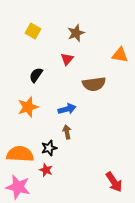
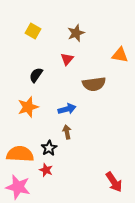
black star: rotated 14 degrees counterclockwise
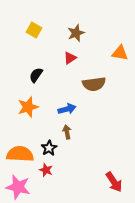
yellow square: moved 1 px right, 1 px up
orange triangle: moved 2 px up
red triangle: moved 3 px right, 1 px up; rotated 16 degrees clockwise
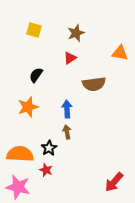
yellow square: rotated 14 degrees counterclockwise
blue arrow: rotated 78 degrees counterclockwise
red arrow: rotated 75 degrees clockwise
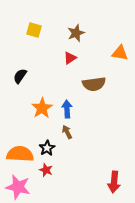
black semicircle: moved 16 px left, 1 px down
orange star: moved 14 px right, 1 px down; rotated 15 degrees counterclockwise
brown arrow: rotated 16 degrees counterclockwise
black star: moved 2 px left
red arrow: rotated 35 degrees counterclockwise
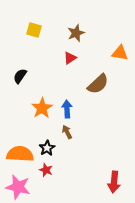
brown semicircle: moved 4 px right; rotated 35 degrees counterclockwise
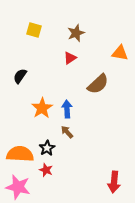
brown arrow: rotated 16 degrees counterclockwise
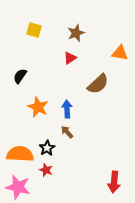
orange star: moved 4 px left, 1 px up; rotated 15 degrees counterclockwise
